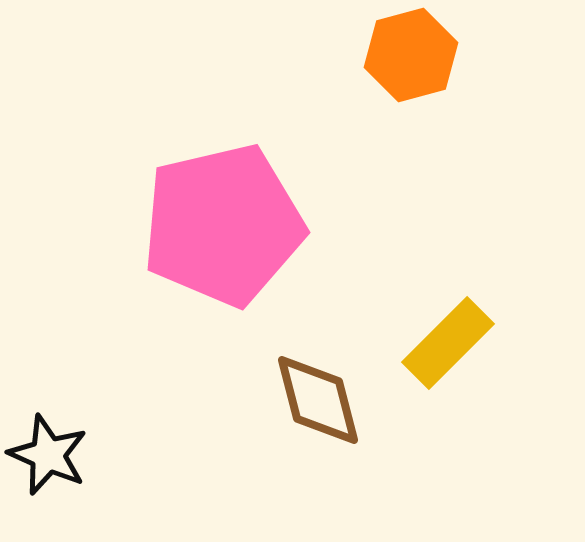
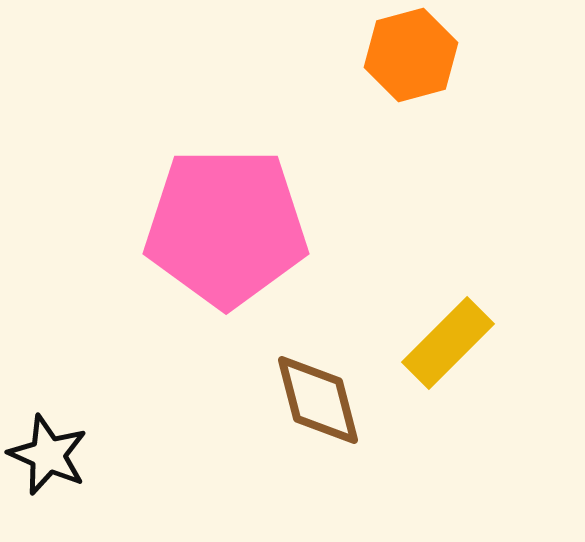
pink pentagon: moved 3 px right, 2 px down; rotated 13 degrees clockwise
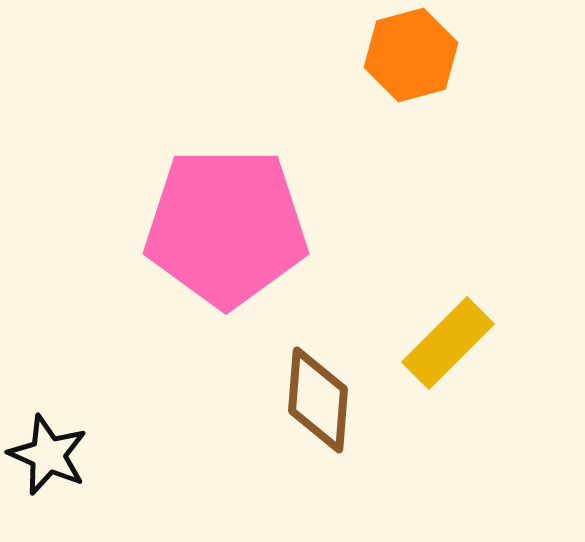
brown diamond: rotated 19 degrees clockwise
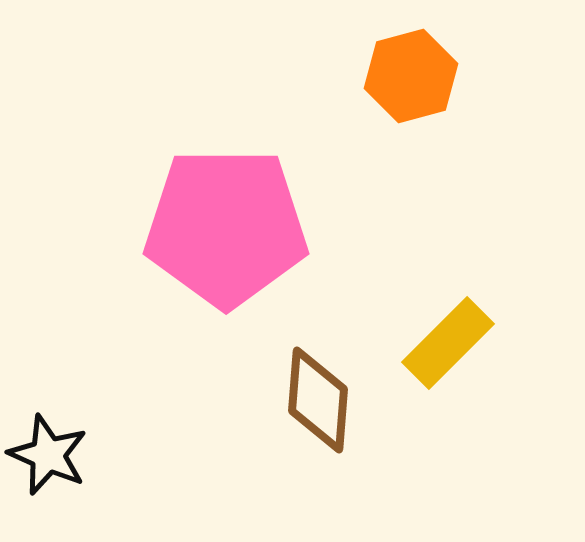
orange hexagon: moved 21 px down
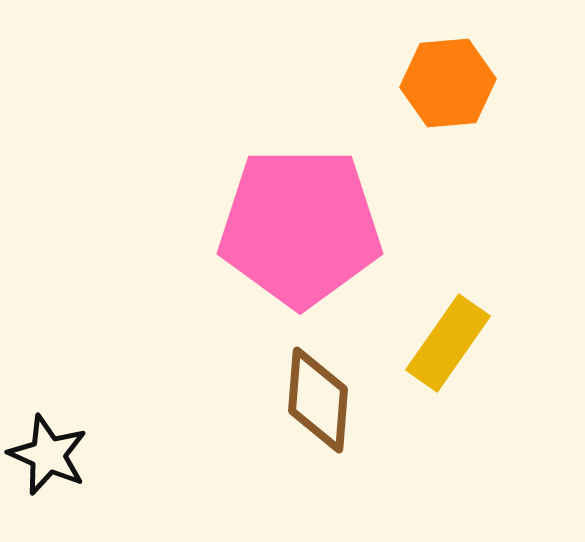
orange hexagon: moved 37 px right, 7 px down; rotated 10 degrees clockwise
pink pentagon: moved 74 px right
yellow rectangle: rotated 10 degrees counterclockwise
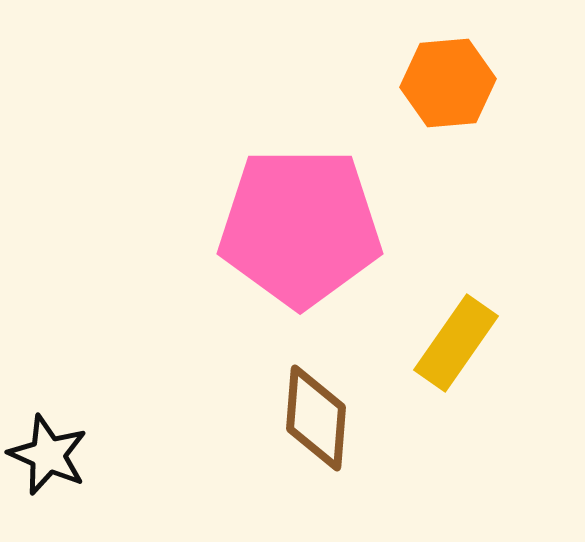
yellow rectangle: moved 8 px right
brown diamond: moved 2 px left, 18 px down
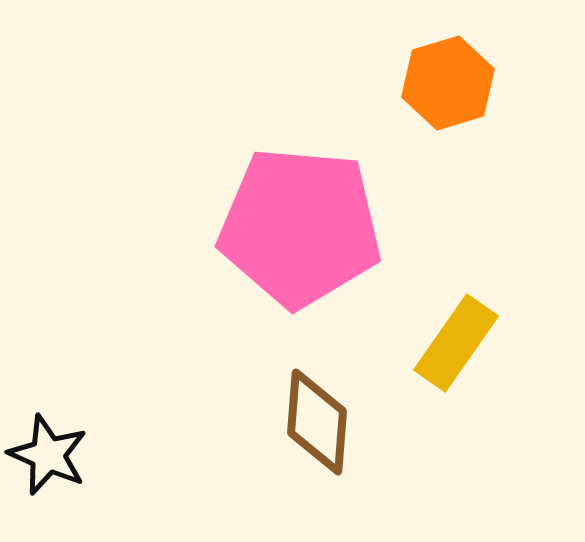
orange hexagon: rotated 12 degrees counterclockwise
pink pentagon: rotated 5 degrees clockwise
brown diamond: moved 1 px right, 4 px down
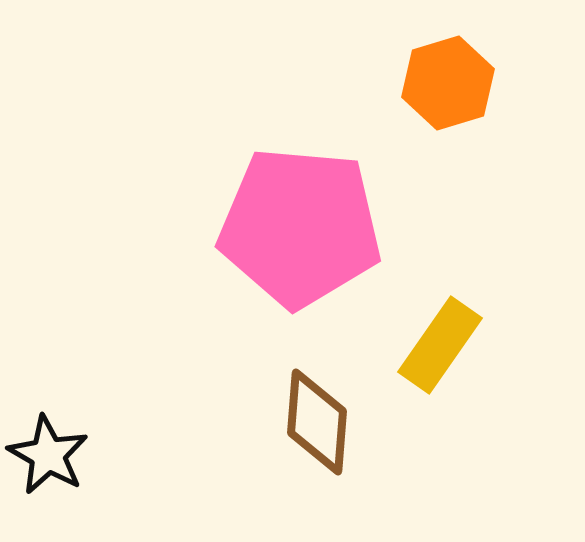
yellow rectangle: moved 16 px left, 2 px down
black star: rotated 6 degrees clockwise
